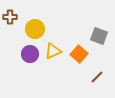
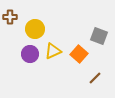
brown line: moved 2 px left, 1 px down
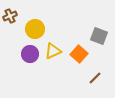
brown cross: moved 1 px up; rotated 24 degrees counterclockwise
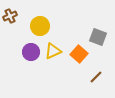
yellow circle: moved 5 px right, 3 px up
gray square: moved 1 px left, 1 px down
purple circle: moved 1 px right, 2 px up
brown line: moved 1 px right, 1 px up
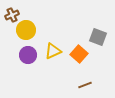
brown cross: moved 2 px right, 1 px up
yellow circle: moved 14 px left, 4 px down
purple circle: moved 3 px left, 3 px down
brown line: moved 11 px left, 8 px down; rotated 24 degrees clockwise
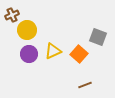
yellow circle: moved 1 px right
purple circle: moved 1 px right, 1 px up
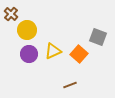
brown cross: moved 1 px left, 1 px up; rotated 24 degrees counterclockwise
brown line: moved 15 px left
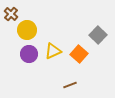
gray square: moved 2 px up; rotated 24 degrees clockwise
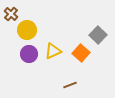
orange square: moved 2 px right, 1 px up
